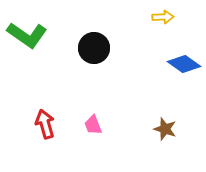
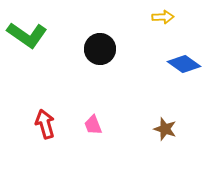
black circle: moved 6 px right, 1 px down
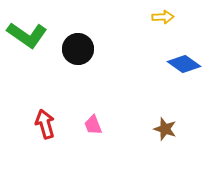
black circle: moved 22 px left
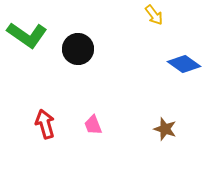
yellow arrow: moved 9 px left, 2 px up; rotated 55 degrees clockwise
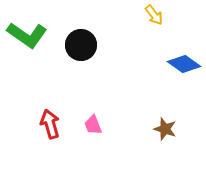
black circle: moved 3 px right, 4 px up
red arrow: moved 5 px right
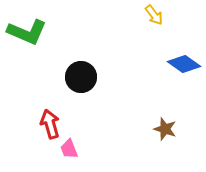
green L-shape: moved 3 px up; rotated 12 degrees counterclockwise
black circle: moved 32 px down
pink trapezoid: moved 24 px left, 24 px down
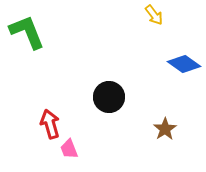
green L-shape: rotated 135 degrees counterclockwise
black circle: moved 28 px right, 20 px down
brown star: rotated 20 degrees clockwise
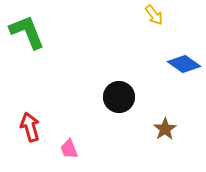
black circle: moved 10 px right
red arrow: moved 20 px left, 3 px down
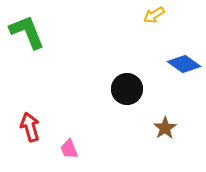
yellow arrow: rotated 95 degrees clockwise
black circle: moved 8 px right, 8 px up
brown star: moved 1 px up
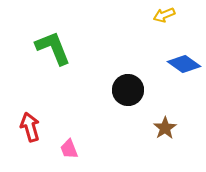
yellow arrow: moved 10 px right; rotated 10 degrees clockwise
green L-shape: moved 26 px right, 16 px down
black circle: moved 1 px right, 1 px down
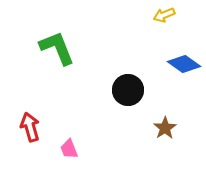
green L-shape: moved 4 px right
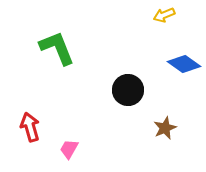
brown star: rotated 10 degrees clockwise
pink trapezoid: rotated 50 degrees clockwise
